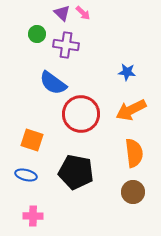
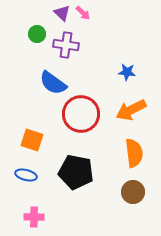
pink cross: moved 1 px right, 1 px down
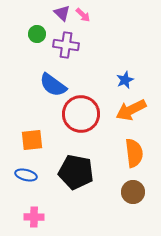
pink arrow: moved 2 px down
blue star: moved 2 px left, 8 px down; rotated 30 degrees counterclockwise
blue semicircle: moved 2 px down
orange square: rotated 25 degrees counterclockwise
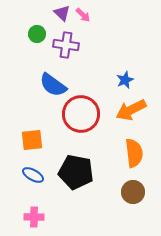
blue ellipse: moved 7 px right; rotated 15 degrees clockwise
